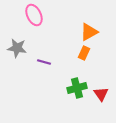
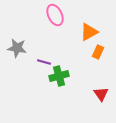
pink ellipse: moved 21 px right
orange rectangle: moved 14 px right, 1 px up
green cross: moved 18 px left, 12 px up
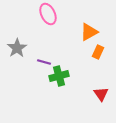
pink ellipse: moved 7 px left, 1 px up
gray star: rotated 30 degrees clockwise
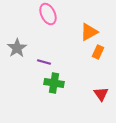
green cross: moved 5 px left, 7 px down; rotated 24 degrees clockwise
